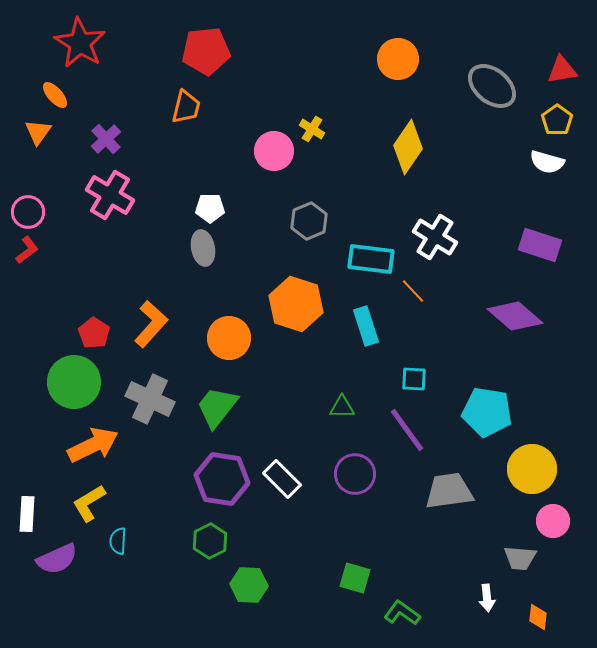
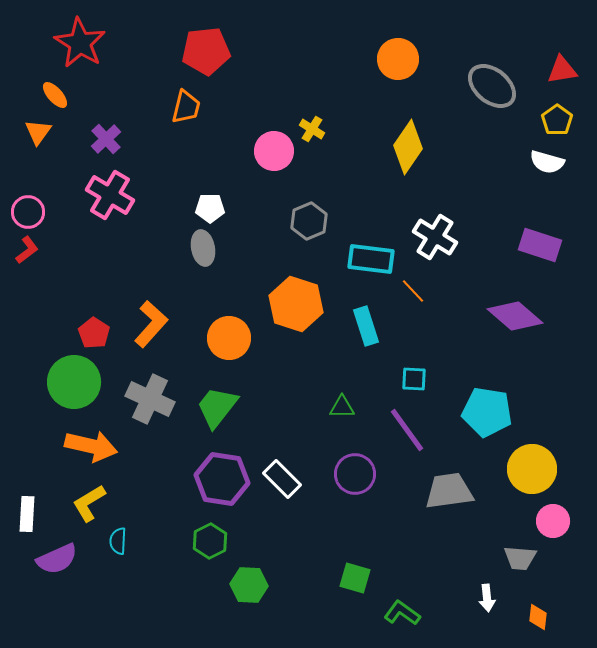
orange arrow at (93, 445): moved 2 px left, 1 px down; rotated 39 degrees clockwise
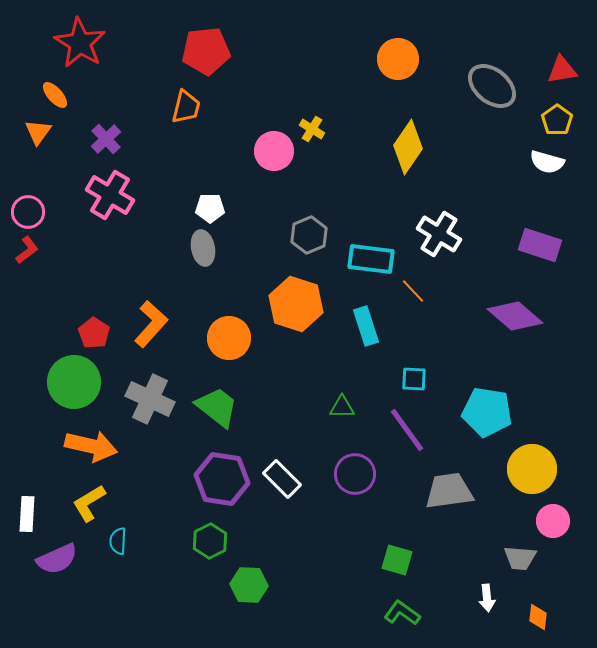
gray hexagon at (309, 221): moved 14 px down
white cross at (435, 237): moved 4 px right, 3 px up
green trapezoid at (217, 407): rotated 90 degrees clockwise
green square at (355, 578): moved 42 px right, 18 px up
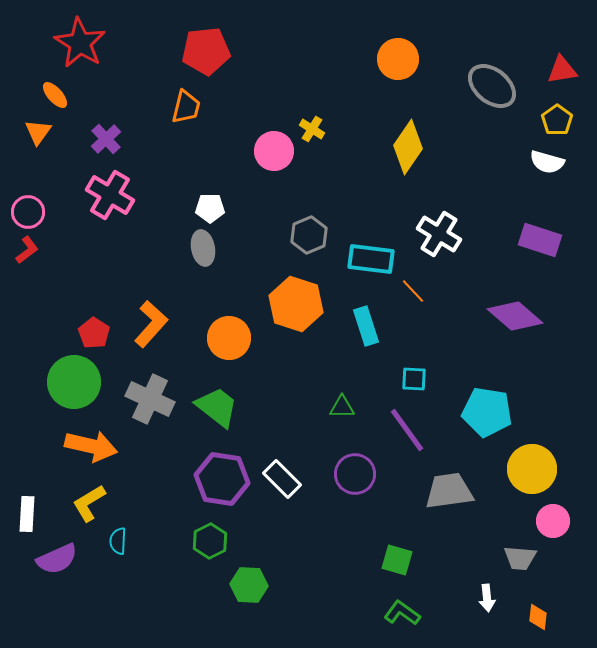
purple rectangle at (540, 245): moved 5 px up
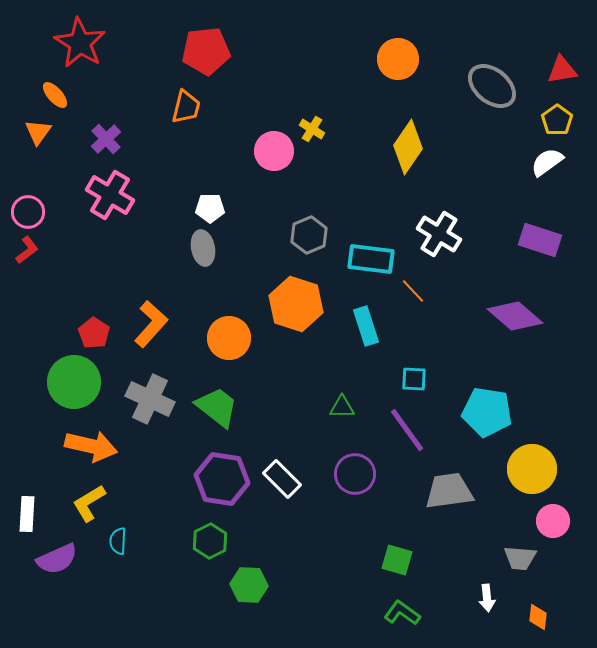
white semicircle at (547, 162): rotated 128 degrees clockwise
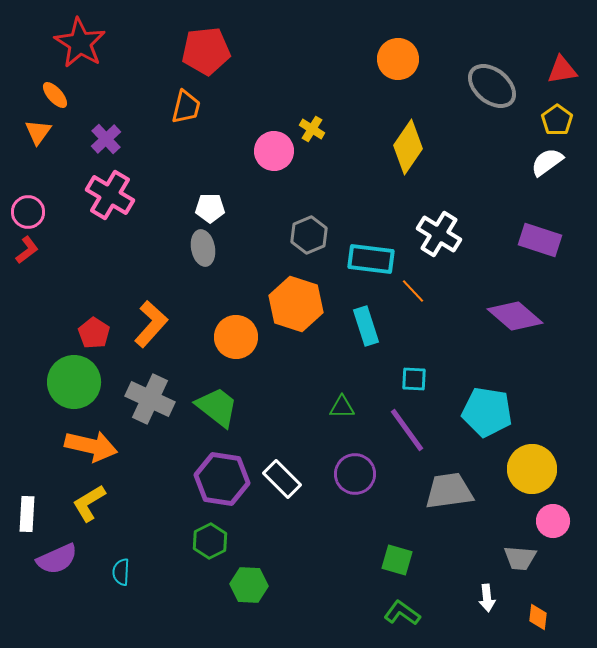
orange circle at (229, 338): moved 7 px right, 1 px up
cyan semicircle at (118, 541): moved 3 px right, 31 px down
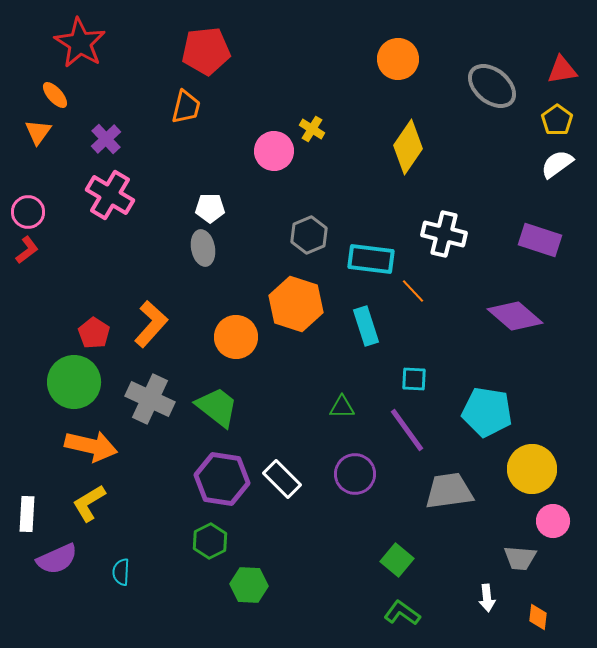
white semicircle at (547, 162): moved 10 px right, 2 px down
white cross at (439, 234): moved 5 px right; rotated 18 degrees counterclockwise
green square at (397, 560): rotated 24 degrees clockwise
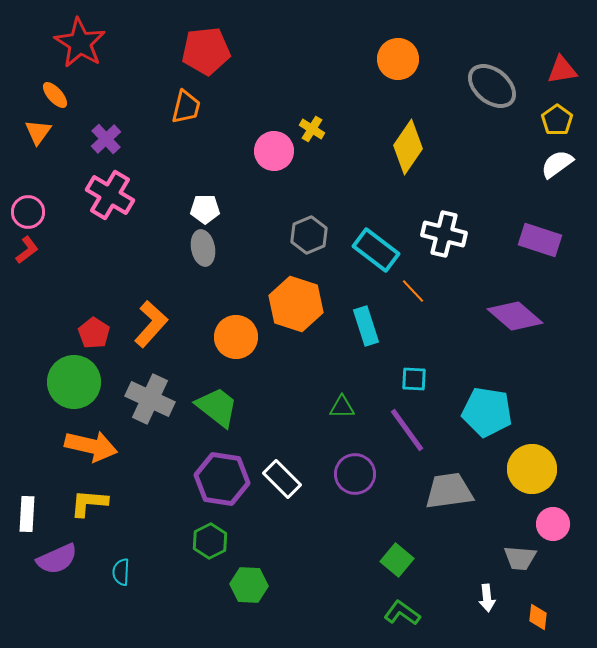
white pentagon at (210, 208): moved 5 px left, 1 px down
cyan rectangle at (371, 259): moved 5 px right, 9 px up; rotated 30 degrees clockwise
yellow L-shape at (89, 503): rotated 36 degrees clockwise
pink circle at (553, 521): moved 3 px down
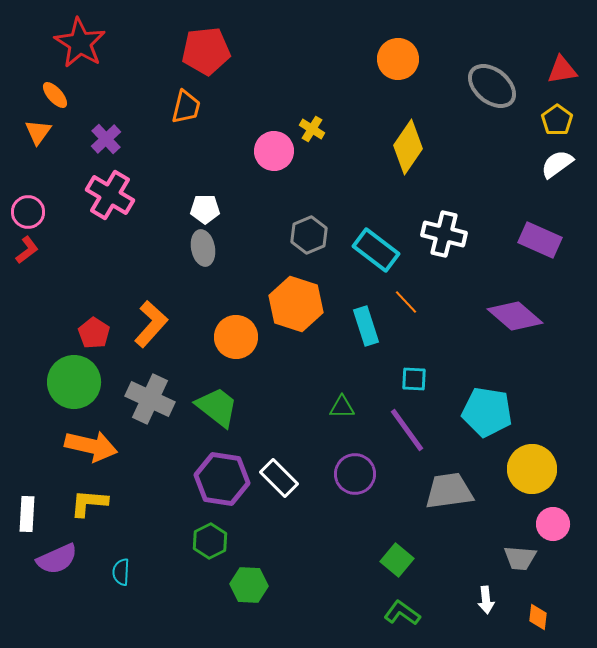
purple rectangle at (540, 240): rotated 6 degrees clockwise
orange line at (413, 291): moved 7 px left, 11 px down
white rectangle at (282, 479): moved 3 px left, 1 px up
white arrow at (487, 598): moved 1 px left, 2 px down
